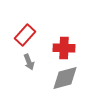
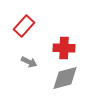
red rectangle: moved 1 px left, 9 px up
gray arrow: rotated 42 degrees counterclockwise
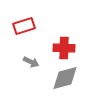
red rectangle: rotated 30 degrees clockwise
gray arrow: moved 2 px right
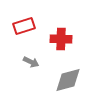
red cross: moved 3 px left, 9 px up
gray diamond: moved 3 px right, 2 px down
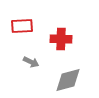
red rectangle: moved 2 px left; rotated 15 degrees clockwise
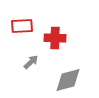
red cross: moved 6 px left, 1 px up
gray arrow: rotated 70 degrees counterclockwise
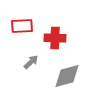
gray diamond: moved 1 px left, 4 px up
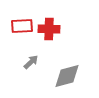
red cross: moved 6 px left, 9 px up
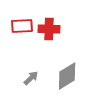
gray arrow: moved 16 px down
gray diamond: rotated 16 degrees counterclockwise
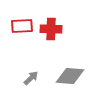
red cross: moved 2 px right
gray diamond: moved 3 px right; rotated 36 degrees clockwise
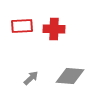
red cross: moved 3 px right
